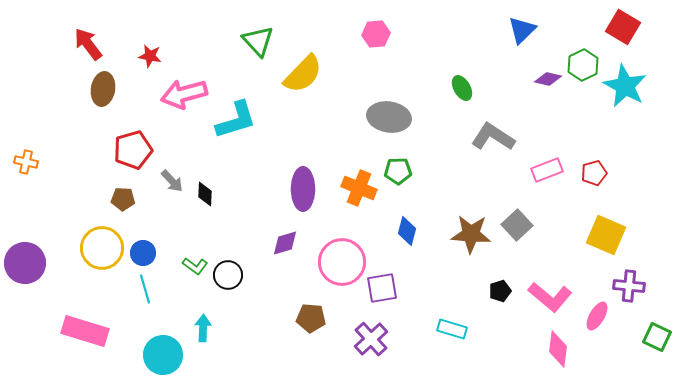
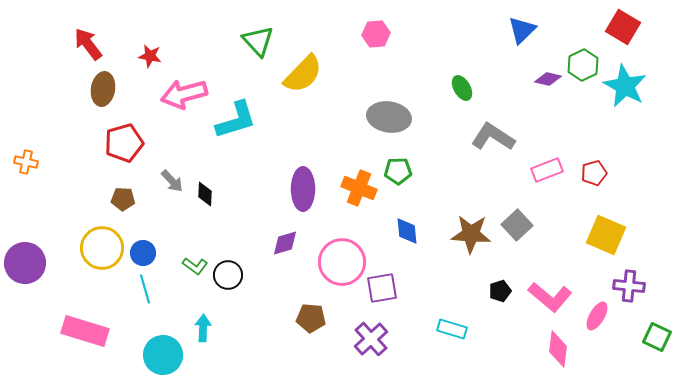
red pentagon at (133, 150): moved 9 px left, 7 px up
blue diamond at (407, 231): rotated 20 degrees counterclockwise
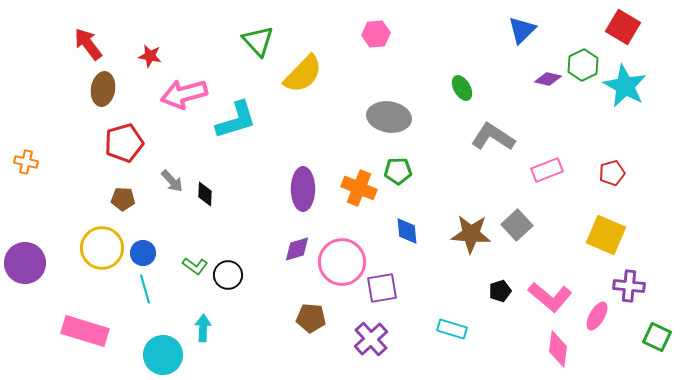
red pentagon at (594, 173): moved 18 px right
purple diamond at (285, 243): moved 12 px right, 6 px down
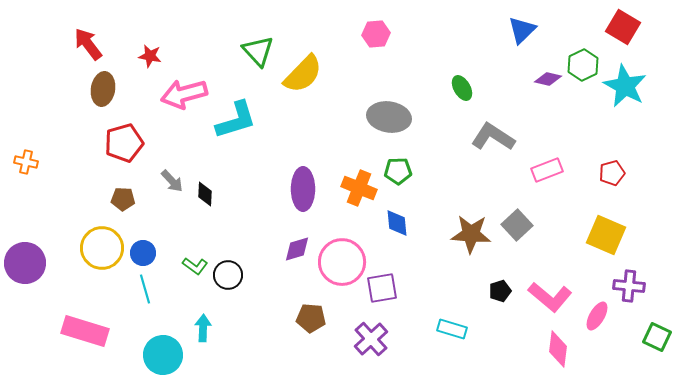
green triangle at (258, 41): moved 10 px down
blue diamond at (407, 231): moved 10 px left, 8 px up
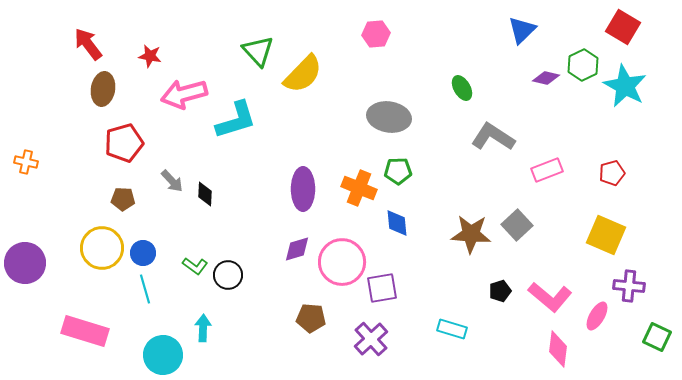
purple diamond at (548, 79): moved 2 px left, 1 px up
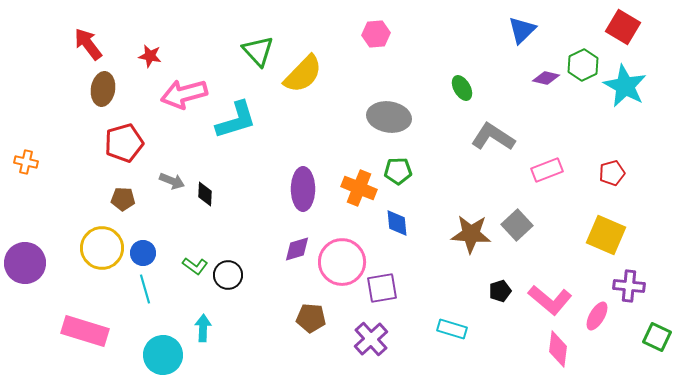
gray arrow at (172, 181): rotated 25 degrees counterclockwise
pink L-shape at (550, 297): moved 3 px down
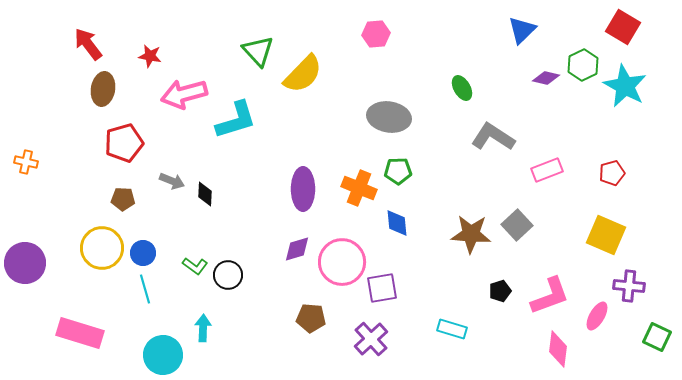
pink L-shape at (550, 300): moved 4 px up; rotated 60 degrees counterclockwise
pink rectangle at (85, 331): moved 5 px left, 2 px down
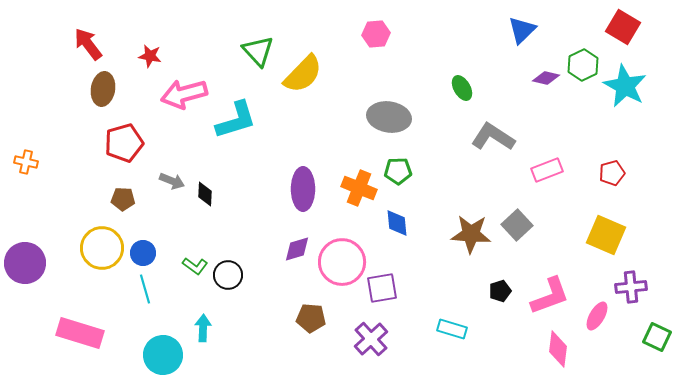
purple cross at (629, 286): moved 2 px right, 1 px down; rotated 12 degrees counterclockwise
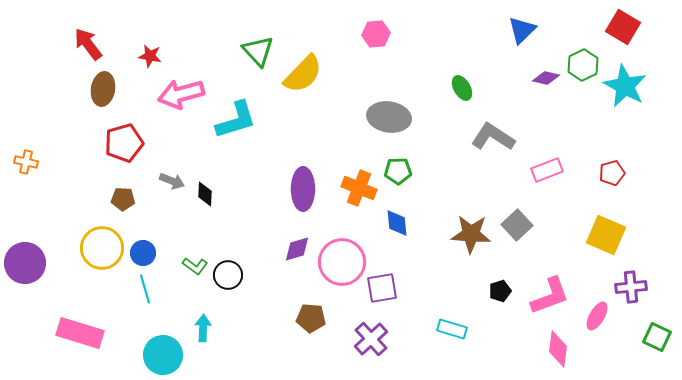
pink arrow at (184, 94): moved 3 px left
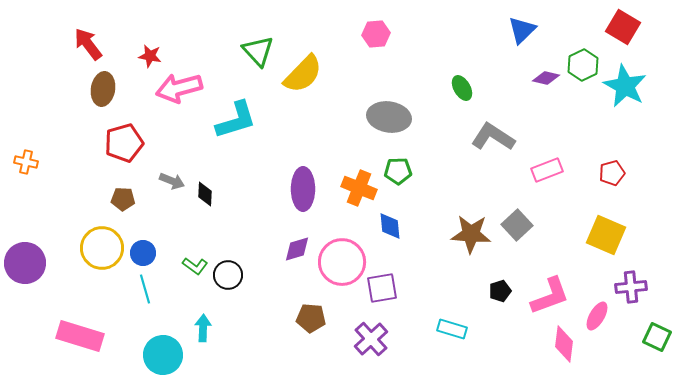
pink arrow at (181, 94): moved 2 px left, 6 px up
blue diamond at (397, 223): moved 7 px left, 3 px down
pink rectangle at (80, 333): moved 3 px down
pink diamond at (558, 349): moved 6 px right, 5 px up
